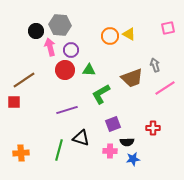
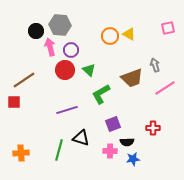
green triangle: rotated 40 degrees clockwise
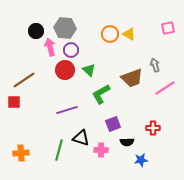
gray hexagon: moved 5 px right, 3 px down
orange circle: moved 2 px up
pink cross: moved 9 px left, 1 px up
blue star: moved 8 px right, 1 px down
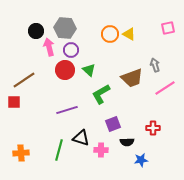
pink arrow: moved 1 px left
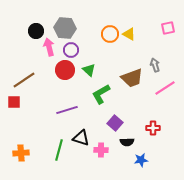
purple square: moved 2 px right, 1 px up; rotated 28 degrees counterclockwise
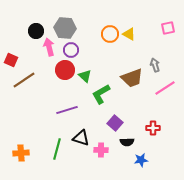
green triangle: moved 4 px left, 6 px down
red square: moved 3 px left, 42 px up; rotated 24 degrees clockwise
green line: moved 2 px left, 1 px up
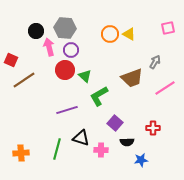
gray arrow: moved 3 px up; rotated 48 degrees clockwise
green L-shape: moved 2 px left, 2 px down
